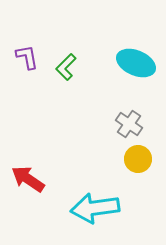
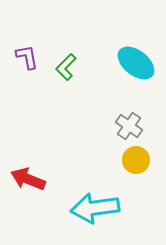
cyan ellipse: rotated 15 degrees clockwise
gray cross: moved 2 px down
yellow circle: moved 2 px left, 1 px down
red arrow: rotated 12 degrees counterclockwise
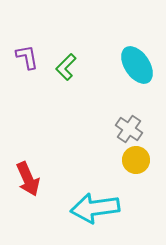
cyan ellipse: moved 1 px right, 2 px down; rotated 18 degrees clockwise
gray cross: moved 3 px down
red arrow: rotated 136 degrees counterclockwise
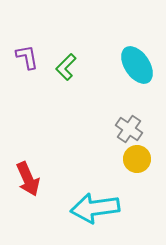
yellow circle: moved 1 px right, 1 px up
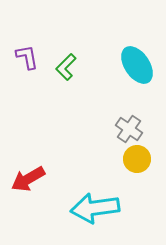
red arrow: rotated 84 degrees clockwise
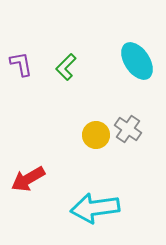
purple L-shape: moved 6 px left, 7 px down
cyan ellipse: moved 4 px up
gray cross: moved 1 px left
yellow circle: moved 41 px left, 24 px up
